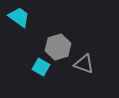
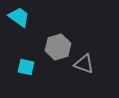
cyan square: moved 15 px left; rotated 18 degrees counterclockwise
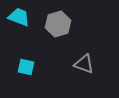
cyan trapezoid: rotated 15 degrees counterclockwise
gray hexagon: moved 23 px up
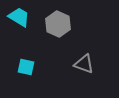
cyan trapezoid: rotated 10 degrees clockwise
gray hexagon: rotated 20 degrees counterclockwise
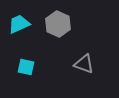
cyan trapezoid: moved 7 px down; rotated 55 degrees counterclockwise
